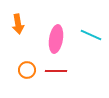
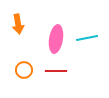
cyan line: moved 4 px left, 3 px down; rotated 35 degrees counterclockwise
orange circle: moved 3 px left
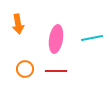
cyan line: moved 5 px right
orange circle: moved 1 px right, 1 px up
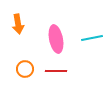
pink ellipse: rotated 20 degrees counterclockwise
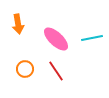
pink ellipse: rotated 36 degrees counterclockwise
red line: rotated 55 degrees clockwise
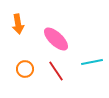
cyan line: moved 24 px down
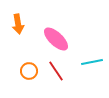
orange circle: moved 4 px right, 2 px down
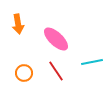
orange circle: moved 5 px left, 2 px down
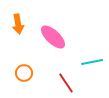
pink ellipse: moved 3 px left, 2 px up
red line: moved 10 px right, 12 px down
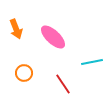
orange arrow: moved 2 px left, 5 px down; rotated 12 degrees counterclockwise
red line: moved 3 px left, 1 px down
